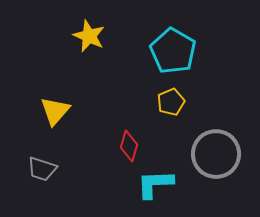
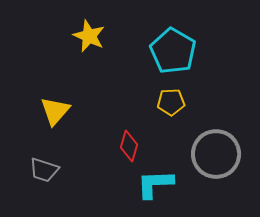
yellow pentagon: rotated 20 degrees clockwise
gray trapezoid: moved 2 px right, 1 px down
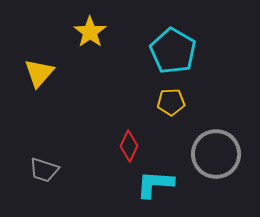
yellow star: moved 1 px right, 4 px up; rotated 12 degrees clockwise
yellow triangle: moved 16 px left, 38 px up
red diamond: rotated 8 degrees clockwise
cyan L-shape: rotated 6 degrees clockwise
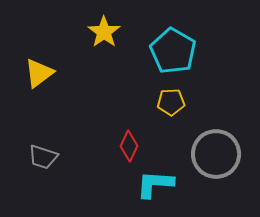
yellow star: moved 14 px right
yellow triangle: rotated 12 degrees clockwise
gray trapezoid: moved 1 px left, 13 px up
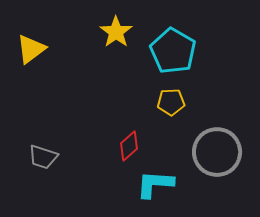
yellow star: moved 12 px right
yellow triangle: moved 8 px left, 24 px up
red diamond: rotated 24 degrees clockwise
gray circle: moved 1 px right, 2 px up
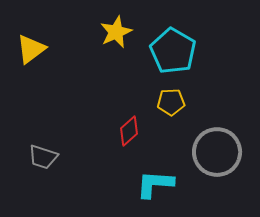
yellow star: rotated 12 degrees clockwise
red diamond: moved 15 px up
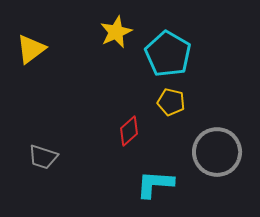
cyan pentagon: moved 5 px left, 3 px down
yellow pentagon: rotated 16 degrees clockwise
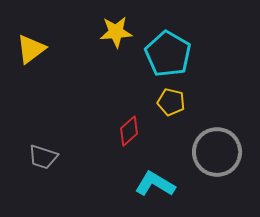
yellow star: rotated 20 degrees clockwise
cyan L-shape: rotated 27 degrees clockwise
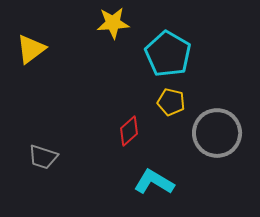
yellow star: moved 3 px left, 9 px up
gray circle: moved 19 px up
cyan L-shape: moved 1 px left, 2 px up
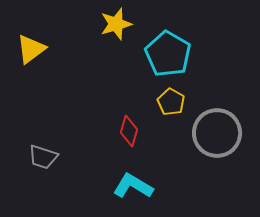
yellow star: moved 3 px right, 1 px down; rotated 12 degrees counterclockwise
yellow pentagon: rotated 16 degrees clockwise
red diamond: rotated 32 degrees counterclockwise
cyan L-shape: moved 21 px left, 4 px down
